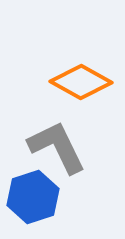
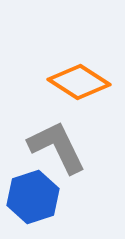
orange diamond: moved 2 px left; rotated 4 degrees clockwise
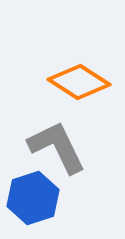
blue hexagon: moved 1 px down
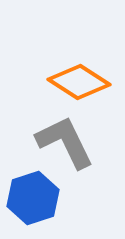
gray L-shape: moved 8 px right, 5 px up
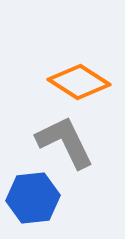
blue hexagon: rotated 12 degrees clockwise
